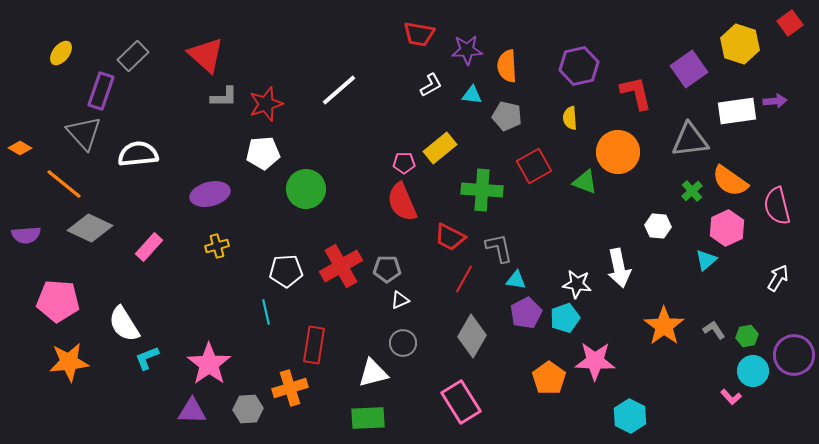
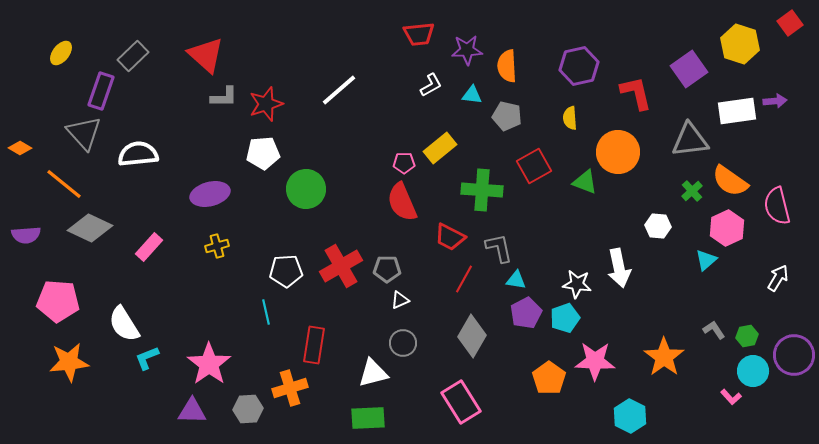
red trapezoid at (419, 34): rotated 16 degrees counterclockwise
orange star at (664, 326): moved 31 px down
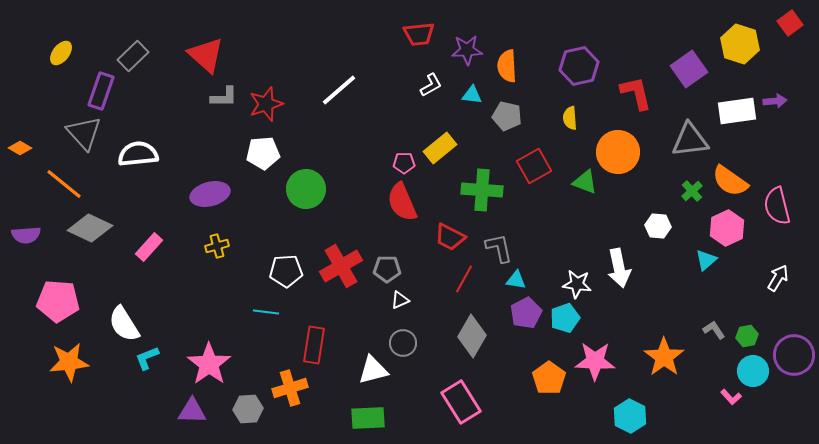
cyan line at (266, 312): rotated 70 degrees counterclockwise
white triangle at (373, 373): moved 3 px up
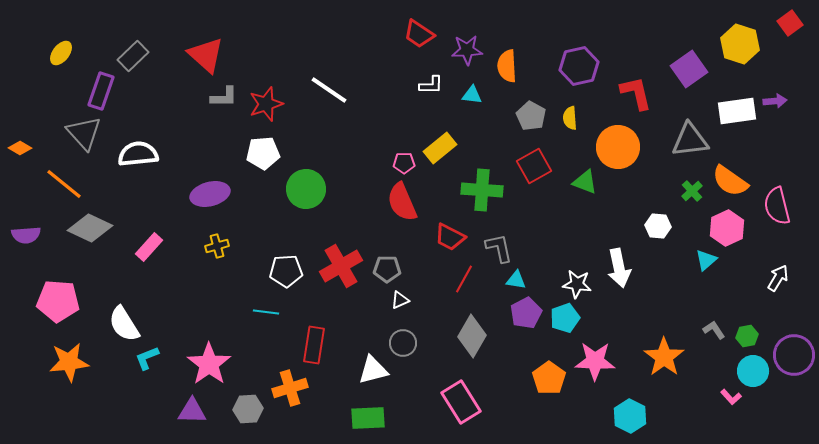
red trapezoid at (419, 34): rotated 40 degrees clockwise
white L-shape at (431, 85): rotated 30 degrees clockwise
white line at (339, 90): moved 10 px left; rotated 75 degrees clockwise
gray pentagon at (507, 116): moved 24 px right; rotated 16 degrees clockwise
orange circle at (618, 152): moved 5 px up
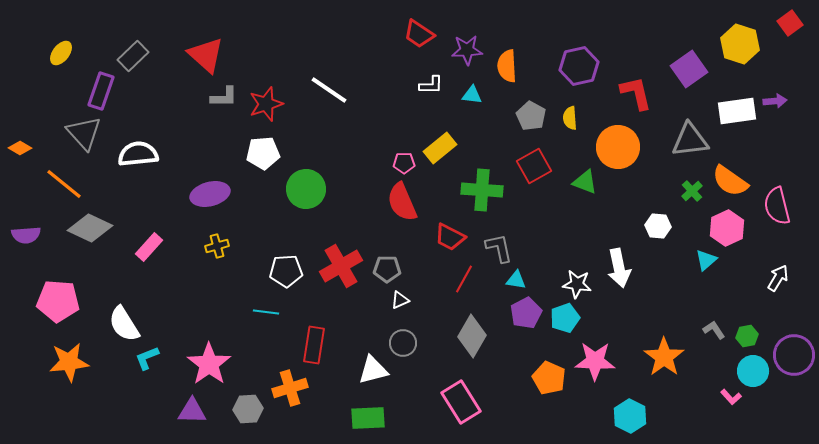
orange pentagon at (549, 378): rotated 12 degrees counterclockwise
